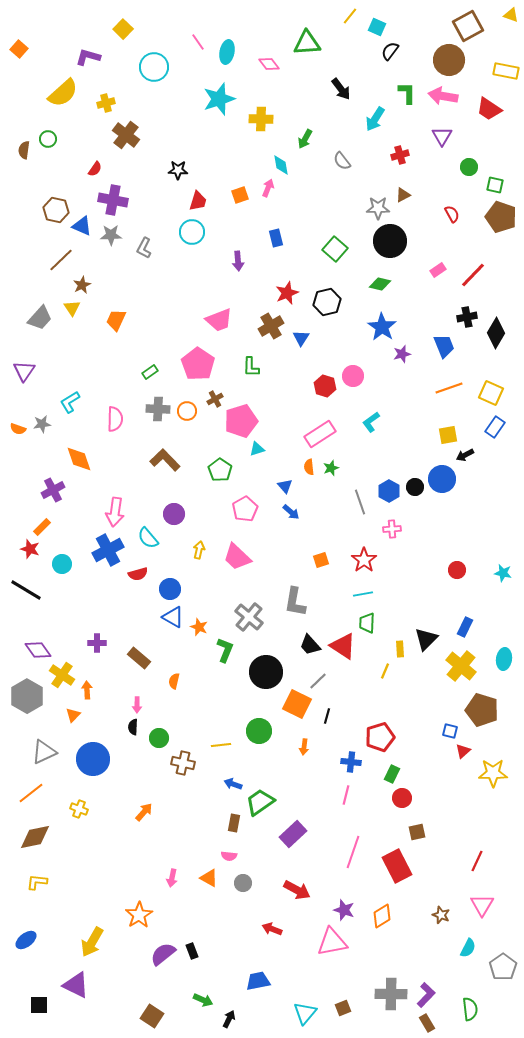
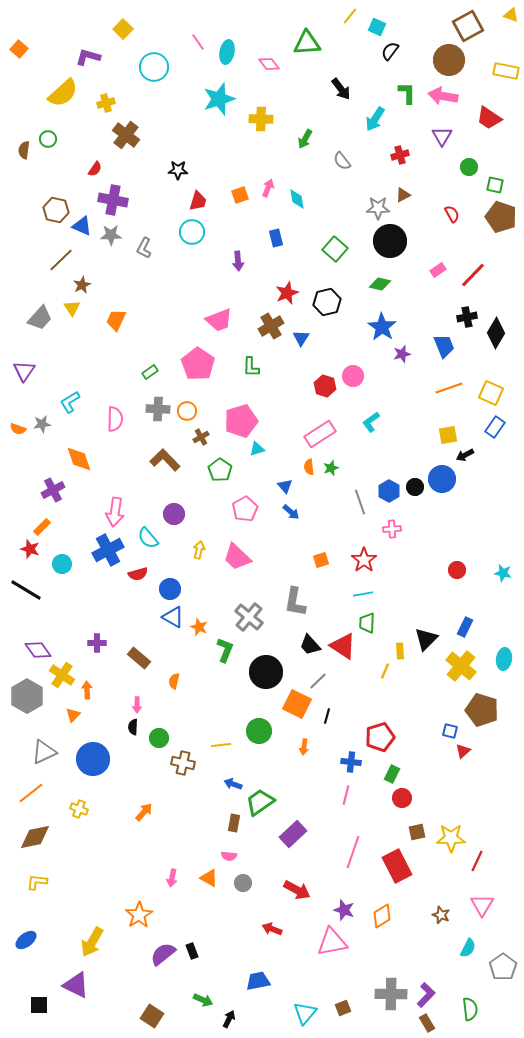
red trapezoid at (489, 109): moved 9 px down
cyan diamond at (281, 165): moved 16 px right, 34 px down
brown cross at (215, 399): moved 14 px left, 38 px down
yellow rectangle at (400, 649): moved 2 px down
yellow star at (493, 773): moved 42 px left, 65 px down
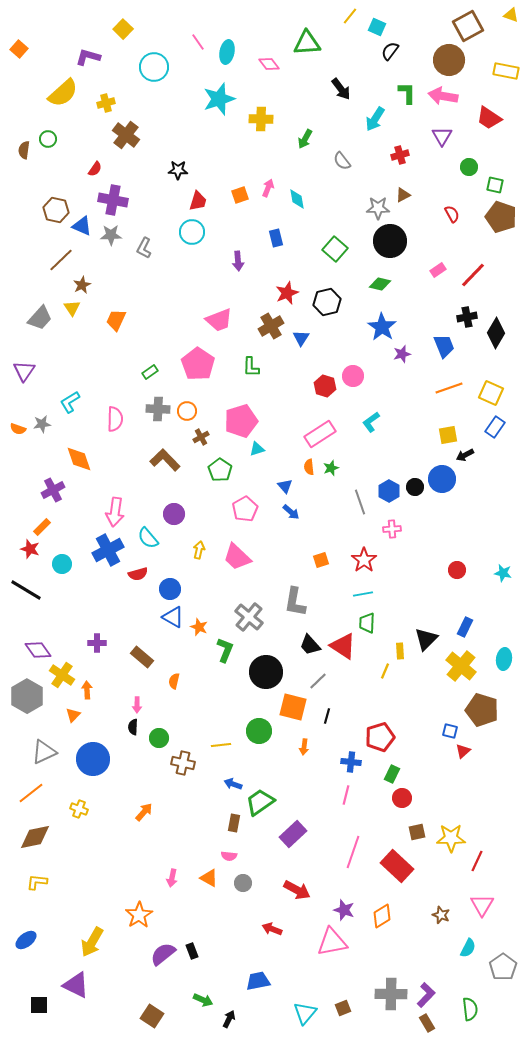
brown rectangle at (139, 658): moved 3 px right, 1 px up
orange square at (297, 704): moved 4 px left, 3 px down; rotated 12 degrees counterclockwise
red rectangle at (397, 866): rotated 20 degrees counterclockwise
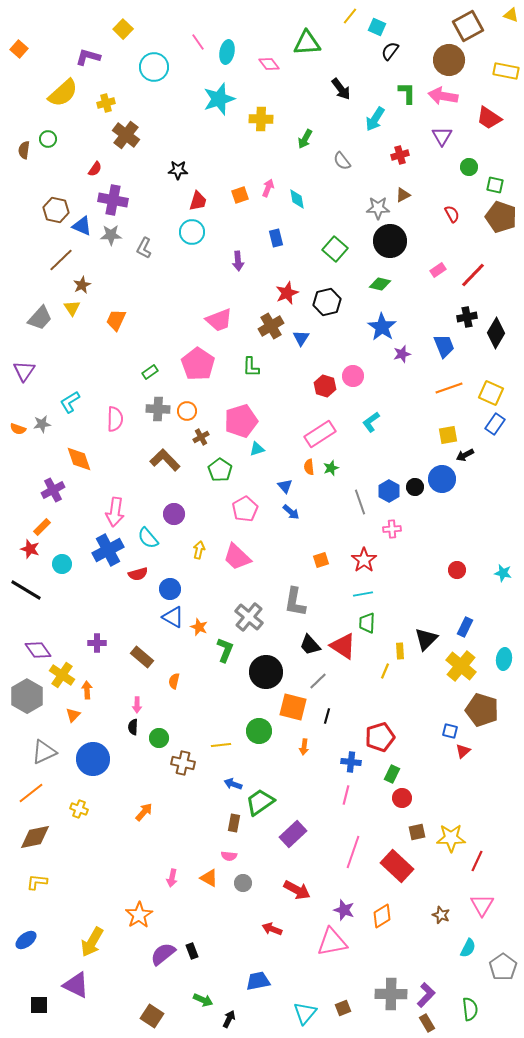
blue rectangle at (495, 427): moved 3 px up
